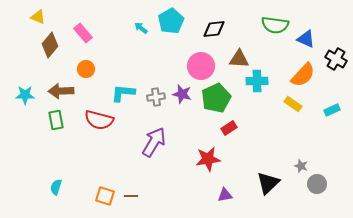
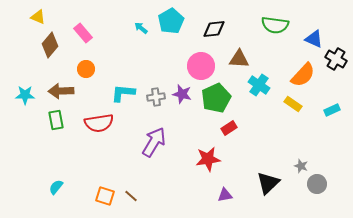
blue triangle: moved 8 px right
cyan cross: moved 2 px right, 4 px down; rotated 35 degrees clockwise
red semicircle: moved 3 px down; rotated 24 degrees counterclockwise
cyan semicircle: rotated 21 degrees clockwise
brown line: rotated 40 degrees clockwise
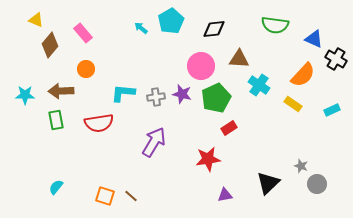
yellow triangle: moved 2 px left, 3 px down
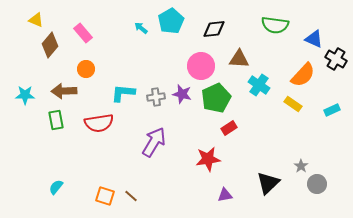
brown arrow: moved 3 px right
gray star: rotated 16 degrees clockwise
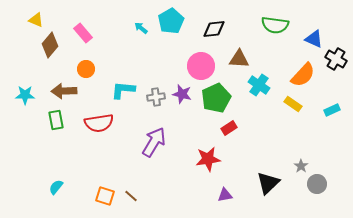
cyan L-shape: moved 3 px up
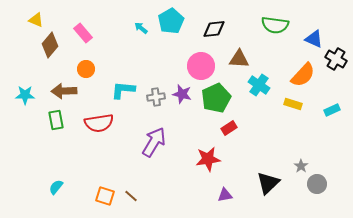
yellow rectangle: rotated 18 degrees counterclockwise
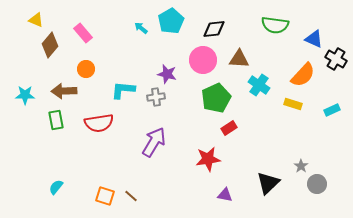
pink circle: moved 2 px right, 6 px up
purple star: moved 15 px left, 20 px up
purple triangle: rotated 21 degrees clockwise
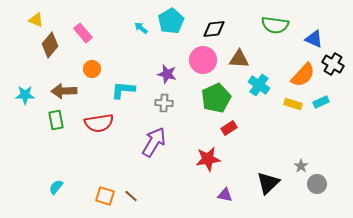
black cross: moved 3 px left, 5 px down
orange circle: moved 6 px right
gray cross: moved 8 px right, 6 px down; rotated 12 degrees clockwise
cyan rectangle: moved 11 px left, 8 px up
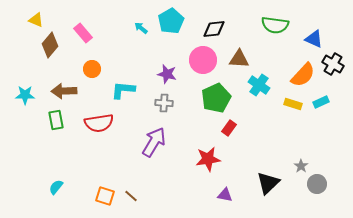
red rectangle: rotated 21 degrees counterclockwise
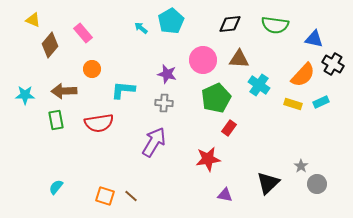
yellow triangle: moved 3 px left
black diamond: moved 16 px right, 5 px up
blue triangle: rotated 12 degrees counterclockwise
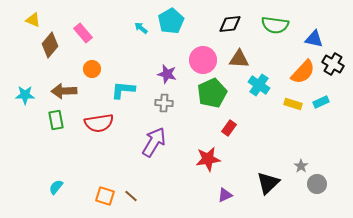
orange semicircle: moved 3 px up
green pentagon: moved 4 px left, 5 px up
purple triangle: rotated 35 degrees counterclockwise
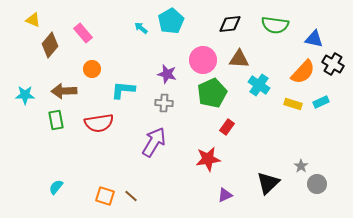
red rectangle: moved 2 px left, 1 px up
